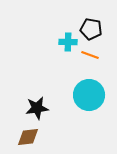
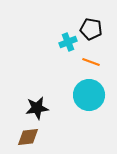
cyan cross: rotated 24 degrees counterclockwise
orange line: moved 1 px right, 7 px down
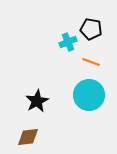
black star: moved 7 px up; rotated 20 degrees counterclockwise
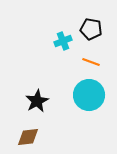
cyan cross: moved 5 px left, 1 px up
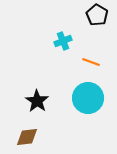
black pentagon: moved 6 px right, 14 px up; rotated 20 degrees clockwise
cyan circle: moved 1 px left, 3 px down
black star: rotated 10 degrees counterclockwise
brown diamond: moved 1 px left
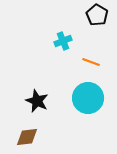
black star: rotated 10 degrees counterclockwise
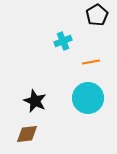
black pentagon: rotated 10 degrees clockwise
orange line: rotated 30 degrees counterclockwise
black star: moved 2 px left
brown diamond: moved 3 px up
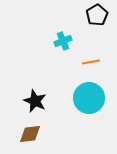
cyan circle: moved 1 px right
brown diamond: moved 3 px right
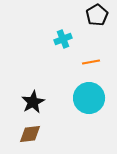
cyan cross: moved 2 px up
black star: moved 2 px left, 1 px down; rotated 20 degrees clockwise
